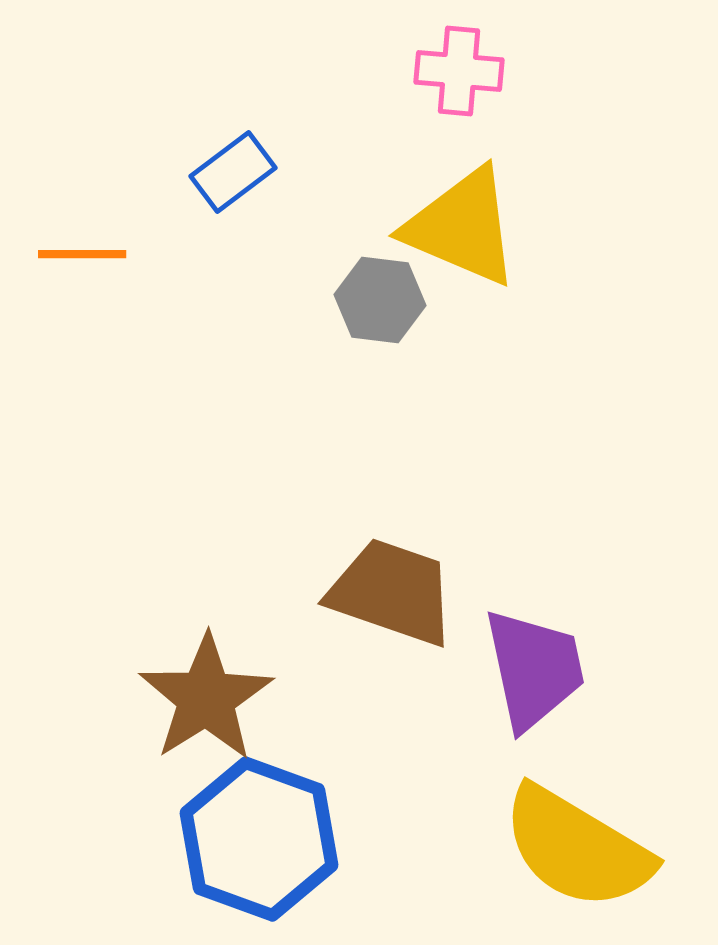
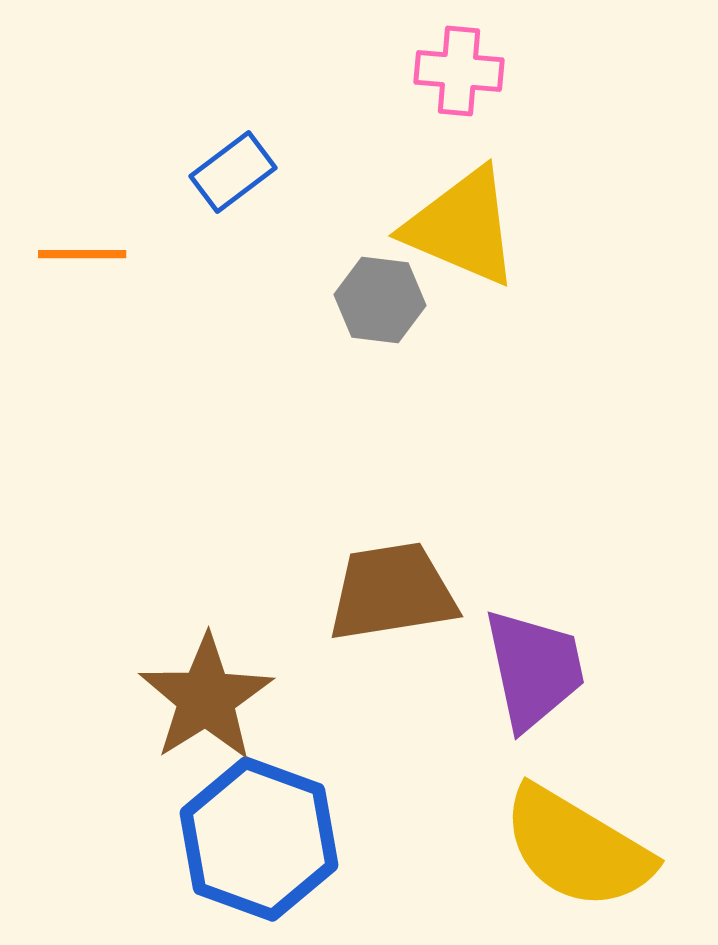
brown trapezoid: rotated 28 degrees counterclockwise
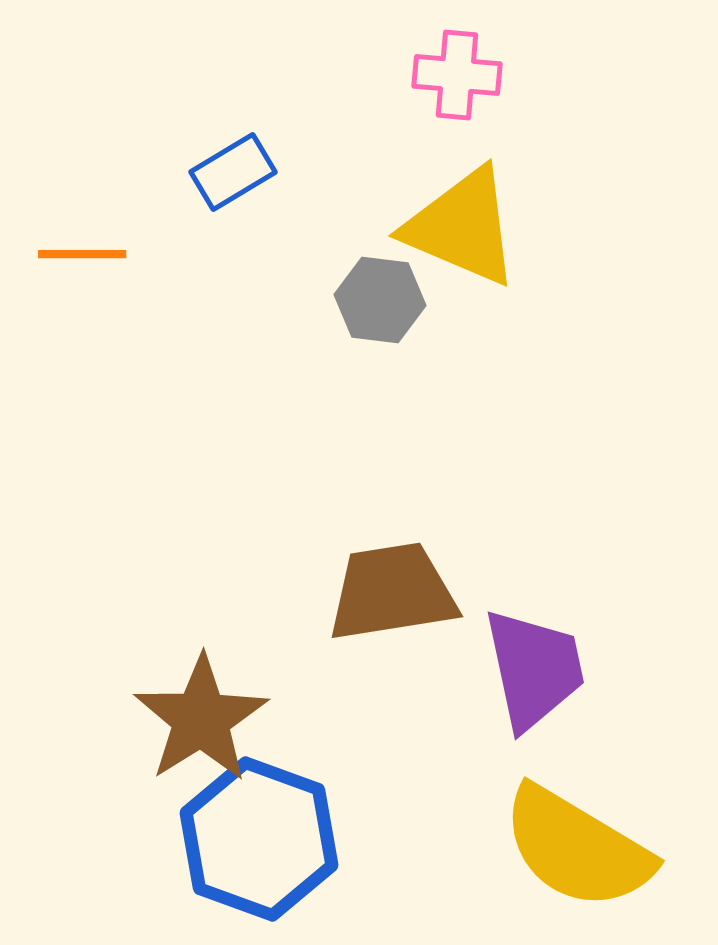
pink cross: moved 2 px left, 4 px down
blue rectangle: rotated 6 degrees clockwise
brown star: moved 5 px left, 21 px down
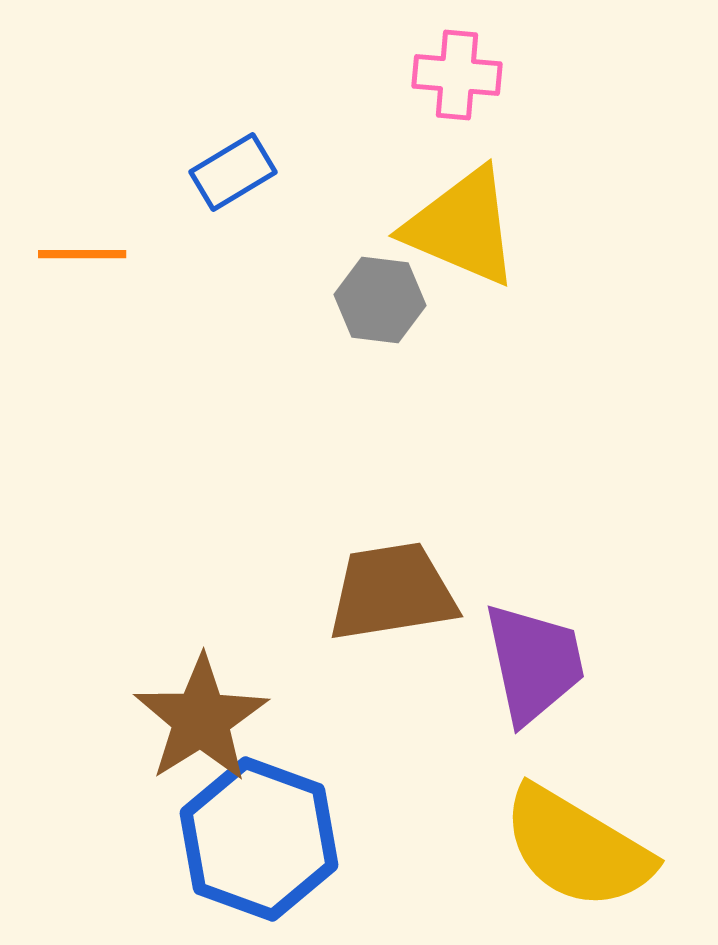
purple trapezoid: moved 6 px up
